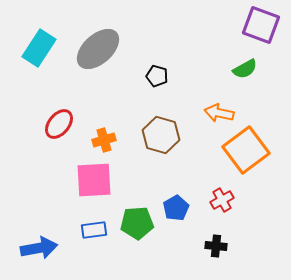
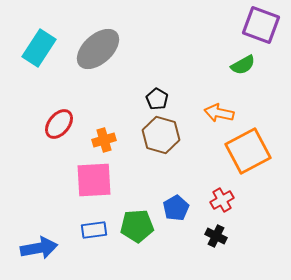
green semicircle: moved 2 px left, 4 px up
black pentagon: moved 23 px down; rotated 15 degrees clockwise
orange square: moved 2 px right, 1 px down; rotated 9 degrees clockwise
green pentagon: moved 3 px down
black cross: moved 10 px up; rotated 20 degrees clockwise
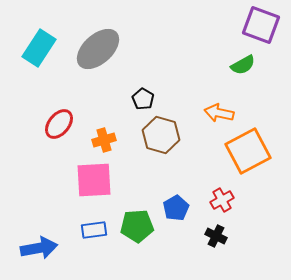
black pentagon: moved 14 px left
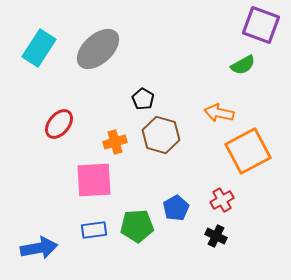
orange cross: moved 11 px right, 2 px down
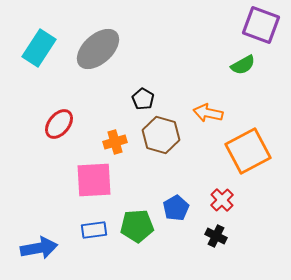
orange arrow: moved 11 px left
red cross: rotated 15 degrees counterclockwise
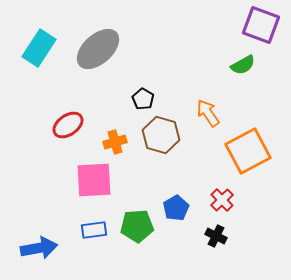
orange arrow: rotated 44 degrees clockwise
red ellipse: moved 9 px right, 1 px down; rotated 16 degrees clockwise
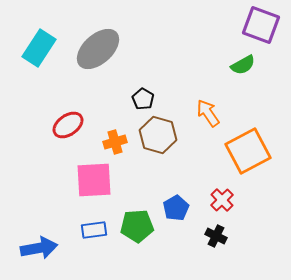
brown hexagon: moved 3 px left
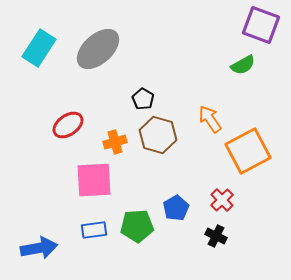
orange arrow: moved 2 px right, 6 px down
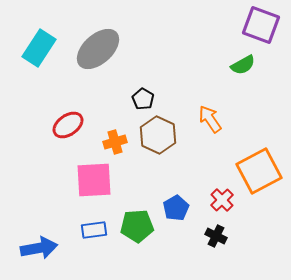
brown hexagon: rotated 9 degrees clockwise
orange square: moved 11 px right, 20 px down
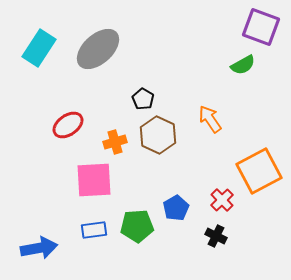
purple square: moved 2 px down
